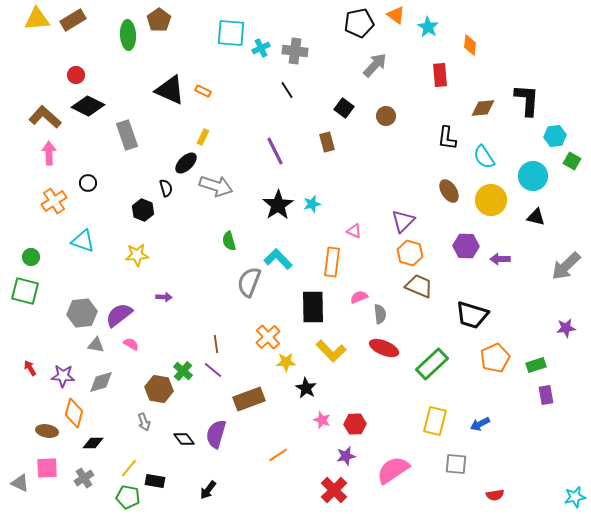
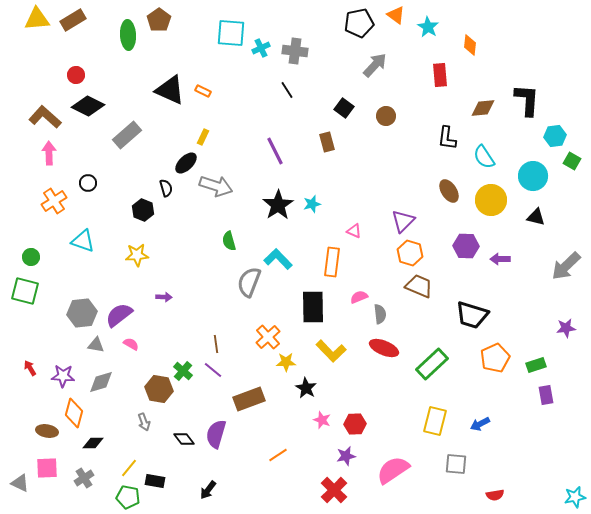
gray rectangle at (127, 135): rotated 68 degrees clockwise
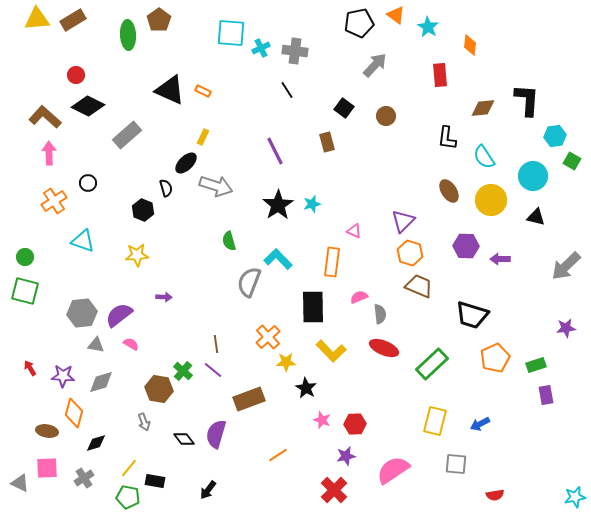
green circle at (31, 257): moved 6 px left
black diamond at (93, 443): moved 3 px right; rotated 15 degrees counterclockwise
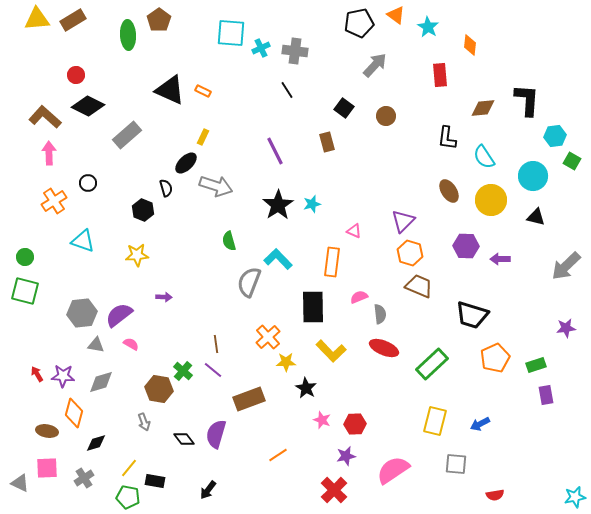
red arrow at (30, 368): moved 7 px right, 6 px down
